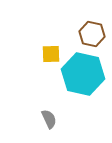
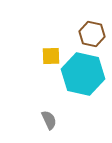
yellow square: moved 2 px down
gray semicircle: moved 1 px down
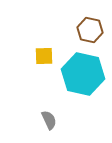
brown hexagon: moved 2 px left, 4 px up
yellow square: moved 7 px left
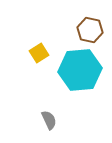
yellow square: moved 5 px left, 3 px up; rotated 30 degrees counterclockwise
cyan hexagon: moved 3 px left, 4 px up; rotated 18 degrees counterclockwise
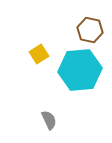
yellow square: moved 1 px down
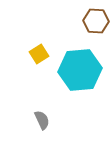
brown hexagon: moved 6 px right, 9 px up; rotated 10 degrees counterclockwise
gray semicircle: moved 7 px left
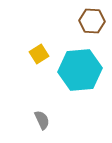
brown hexagon: moved 4 px left
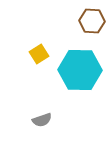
cyan hexagon: rotated 6 degrees clockwise
gray semicircle: rotated 96 degrees clockwise
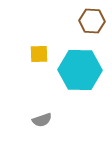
yellow square: rotated 30 degrees clockwise
